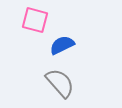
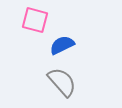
gray semicircle: moved 2 px right, 1 px up
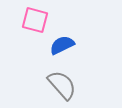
gray semicircle: moved 3 px down
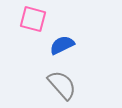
pink square: moved 2 px left, 1 px up
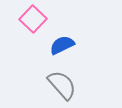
pink square: rotated 28 degrees clockwise
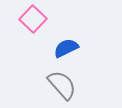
blue semicircle: moved 4 px right, 3 px down
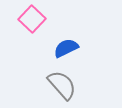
pink square: moved 1 px left
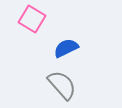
pink square: rotated 12 degrees counterclockwise
